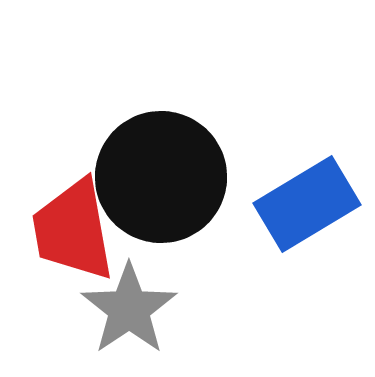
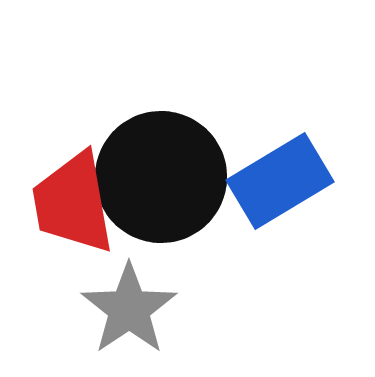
blue rectangle: moved 27 px left, 23 px up
red trapezoid: moved 27 px up
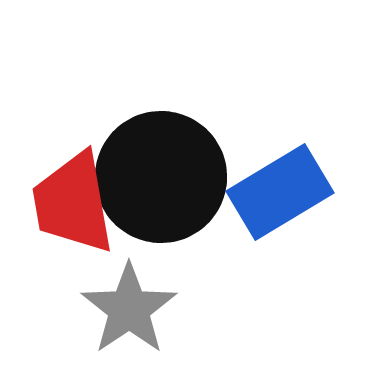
blue rectangle: moved 11 px down
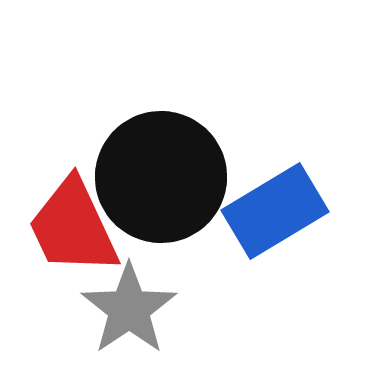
blue rectangle: moved 5 px left, 19 px down
red trapezoid: moved 24 px down; rotated 15 degrees counterclockwise
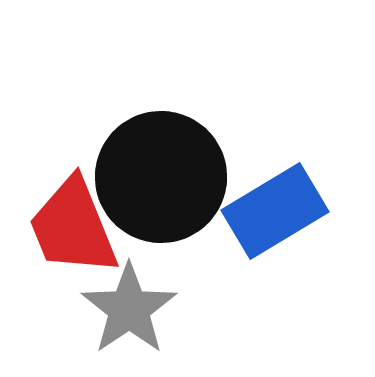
red trapezoid: rotated 3 degrees clockwise
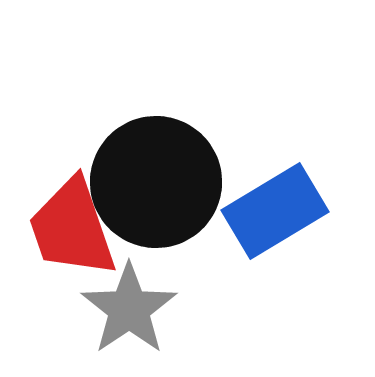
black circle: moved 5 px left, 5 px down
red trapezoid: moved 1 px left, 1 px down; rotated 3 degrees clockwise
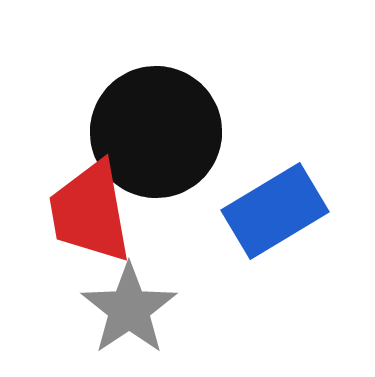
black circle: moved 50 px up
red trapezoid: moved 18 px right, 16 px up; rotated 9 degrees clockwise
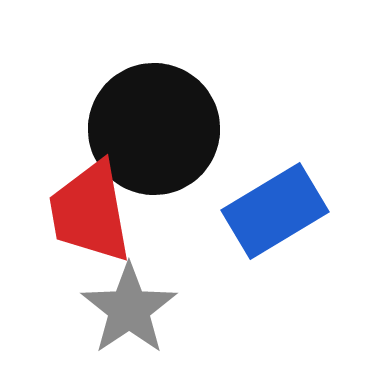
black circle: moved 2 px left, 3 px up
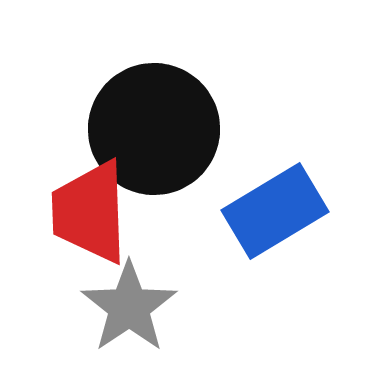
red trapezoid: rotated 8 degrees clockwise
gray star: moved 2 px up
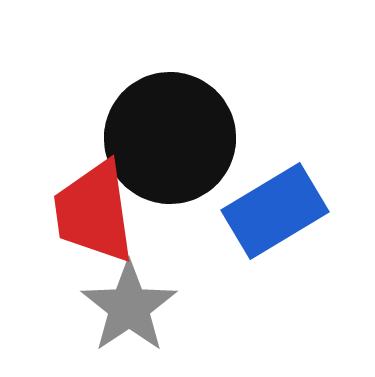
black circle: moved 16 px right, 9 px down
red trapezoid: moved 4 px right; rotated 6 degrees counterclockwise
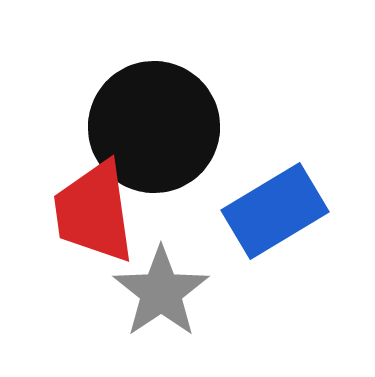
black circle: moved 16 px left, 11 px up
gray star: moved 32 px right, 15 px up
